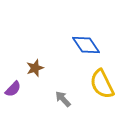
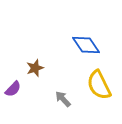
yellow semicircle: moved 3 px left, 1 px down
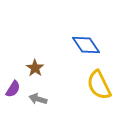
brown star: rotated 18 degrees counterclockwise
purple semicircle: rotated 12 degrees counterclockwise
gray arrow: moved 25 px left; rotated 30 degrees counterclockwise
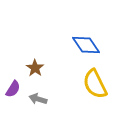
yellow semicircle: moved 4 px left, 1 px up
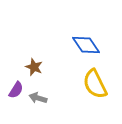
brown star: moved 1 px left, 1 px up; rotated 12 degrees counterclockwise
purple semicircle: moved 3 px right, 1 px down
gray arrow: moved 1 px up
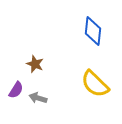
blue diamond: moved 7 px right, 14 px up; rotated 40 degrees clockwise
brown star: moved 1 px right, 3 px up
yellow semicircle: rotated 20 degrees counterclockwise
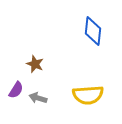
yellow semicircle: moved 7 px left, 11 px down; rotated 48 degrees counterclockwise
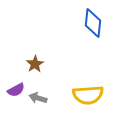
blue diamond: moved 8 px up
brown star: rotated 18 degrees clockwise
purple semicircle: rotated 30 degrees clockwise
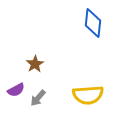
gray arrow: rotated 66 degrees counterclockwise
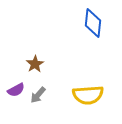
gray arrow: moved 3 px up
